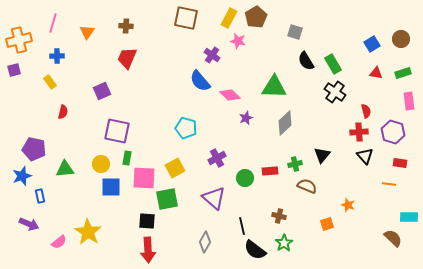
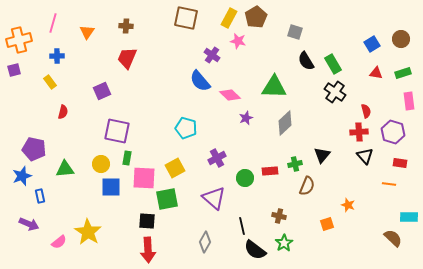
brown semicircle at (307, 186): rotated 90 degrees clockwise
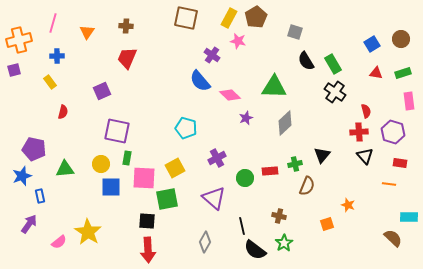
purple arrow at (29, 224): rotated 78 degrees counterclockwise
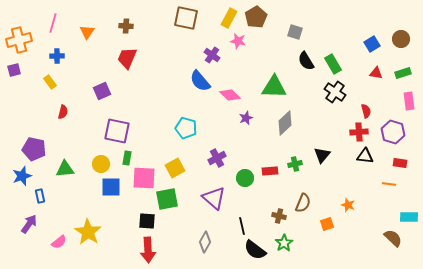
black triangle at (365, 156): rotated 42 degrees counterclockwise
brown semicircle at (307, 186): moved 4 px left, 17 px down
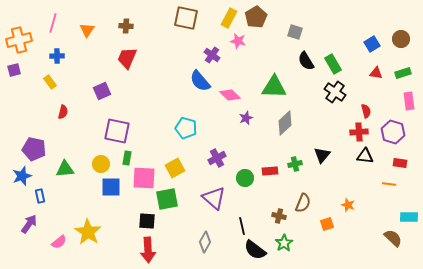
orange triangle at (87, 32): moved 2 px up
